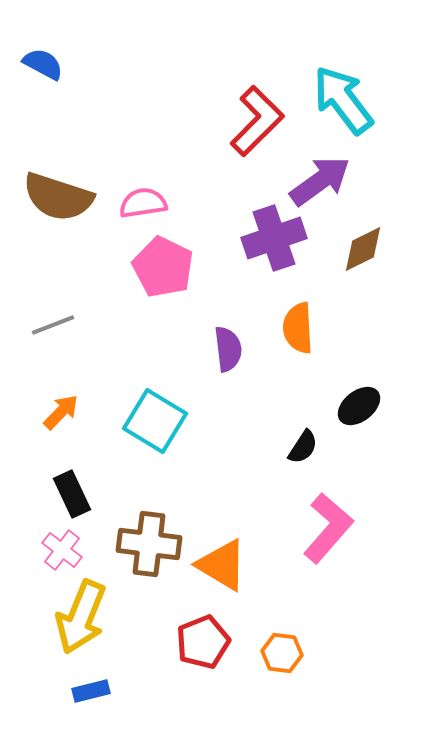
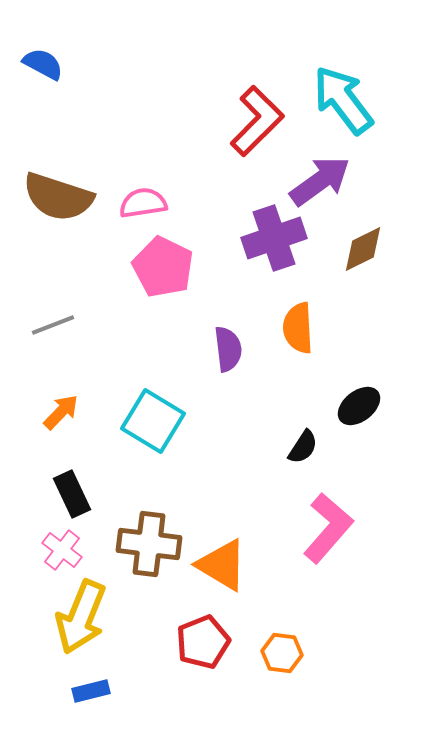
cyan square: moved 2 px left
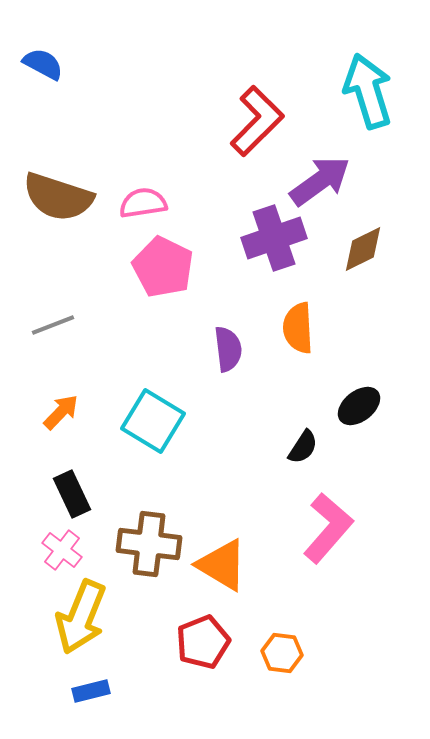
cyan arrow: moved 25 px right, 9 px up; rotated 20 degrees clockwise
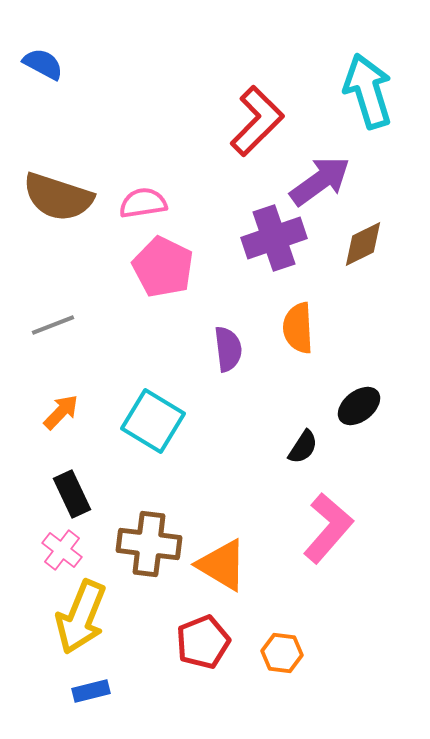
brown diamond: moved 5 px up
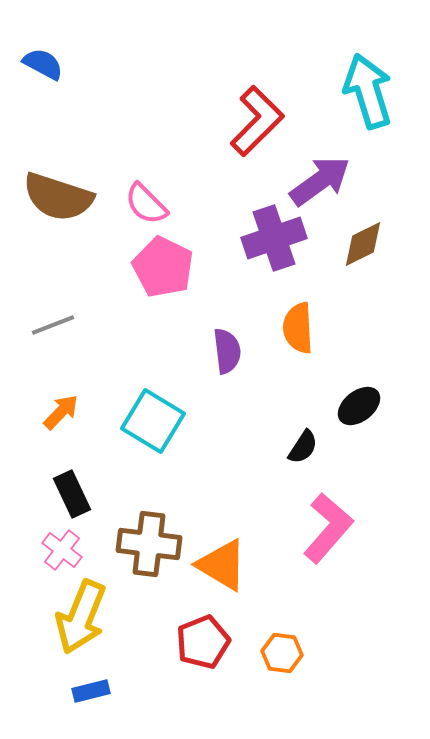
pink semicircle: moved 3 px right, 1 px down; rotated 126 degrees counterclockwise
purple semicircle: moved 1 px left, 2 px down
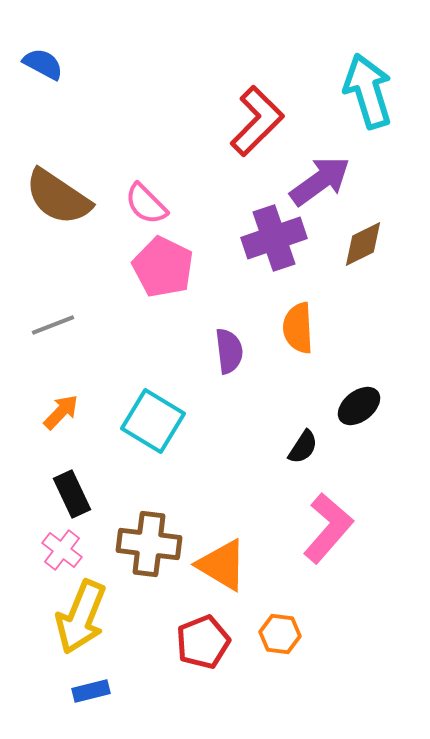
brown semicircle: rotated 16 degrees clockwise
purple semicircle: moved 2 px right
orange hexagon: moved 2 px left, 19 px up
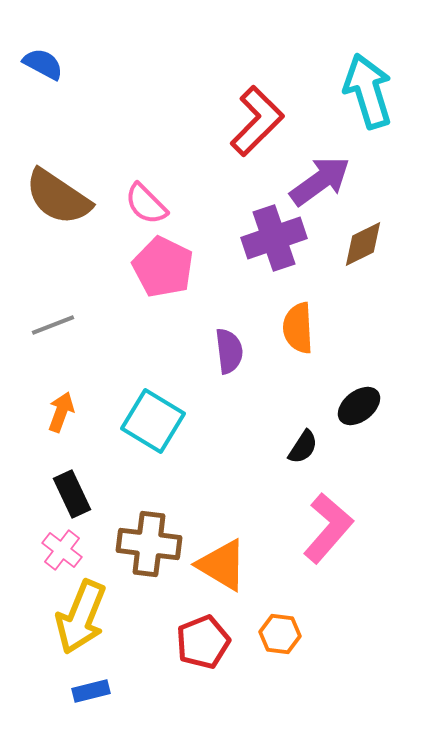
orange arrow: rotated 24 degrees counterclockwise
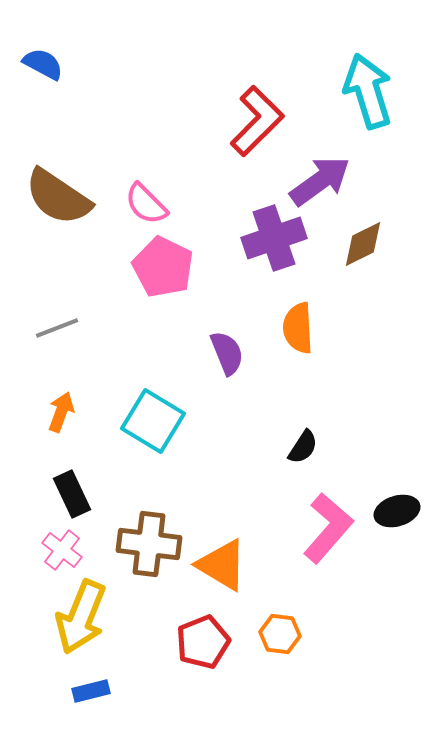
gray line: moved 4 px right, 3 px down
purple semicircle: moved 2 px left, 2 px down; rotated 15 degrees counterclockwise
black ellipse: moved 38 px right, 105 px down; rotated 21 degrees clockwise
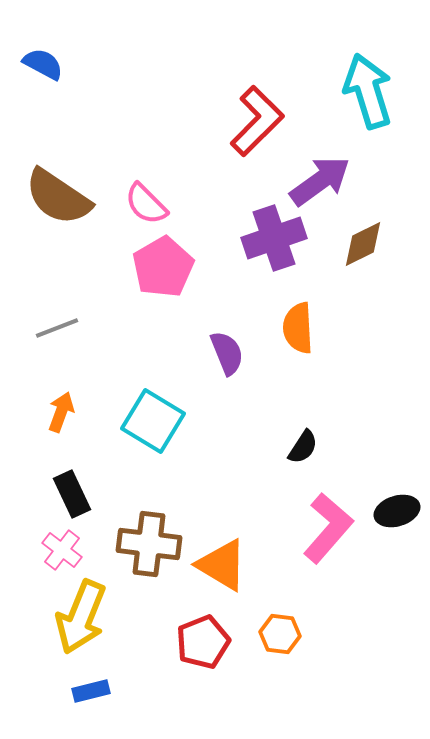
pink pentagon: rotated 16 degrees clockwise
